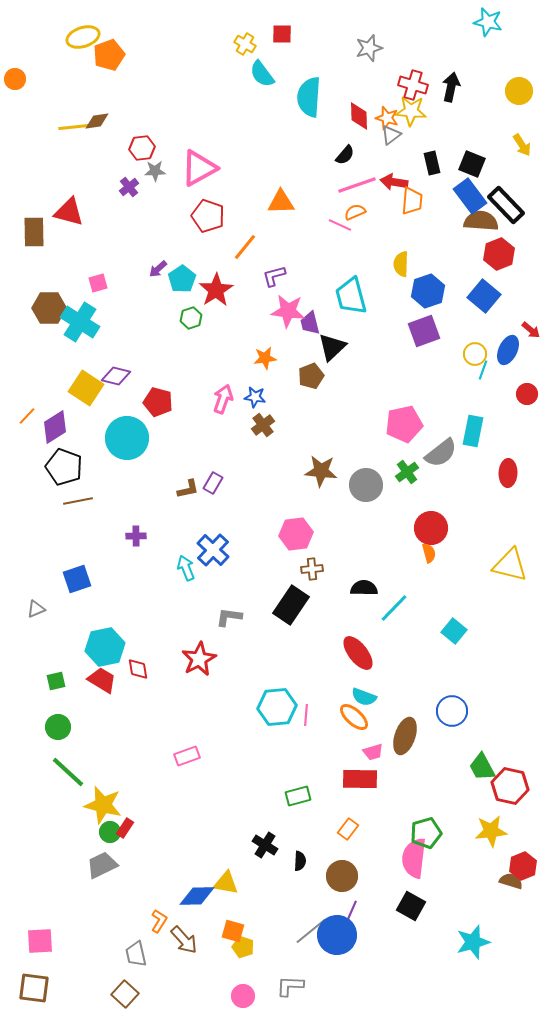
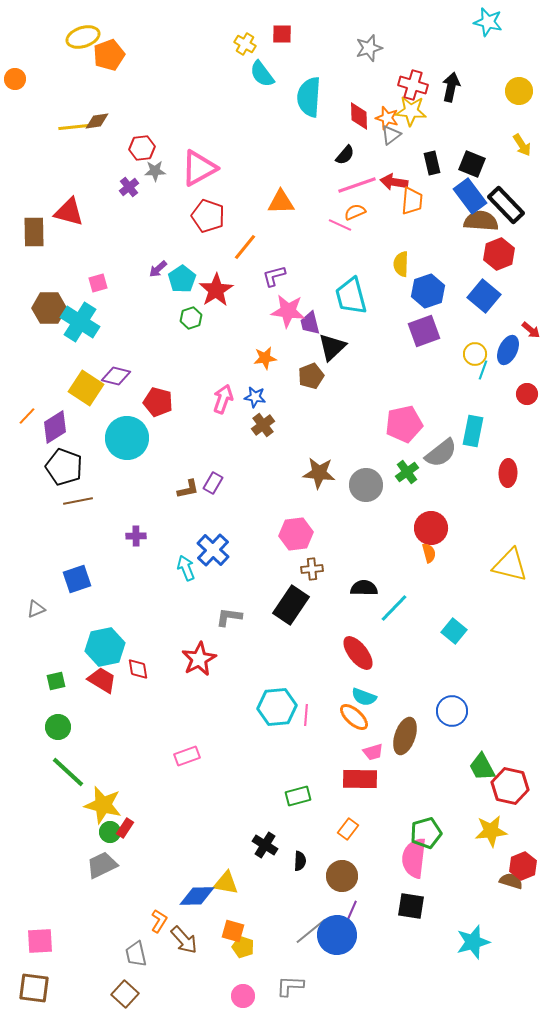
brown star at (321, 471): moved 2 px left, 2 px down
black square at (411, 906): rotated 20 degrees counterclockwise
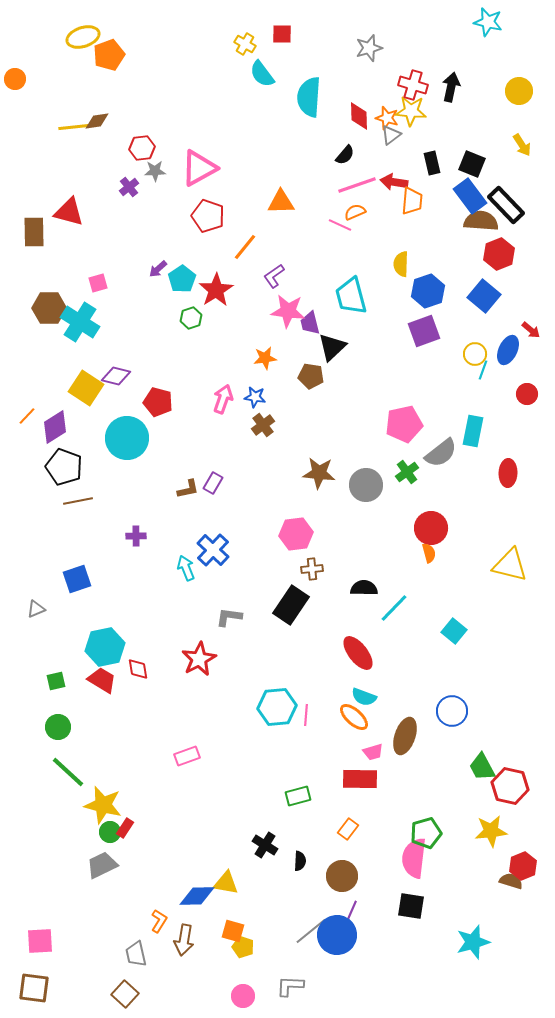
purple L-shape at (274, 276): rotated 20 degrees counterclockwise
brown pentagon at (311, 376): rotated 30 degrees clockwise
brown arrow at (184, 940): rotated 52 degrees clockwise
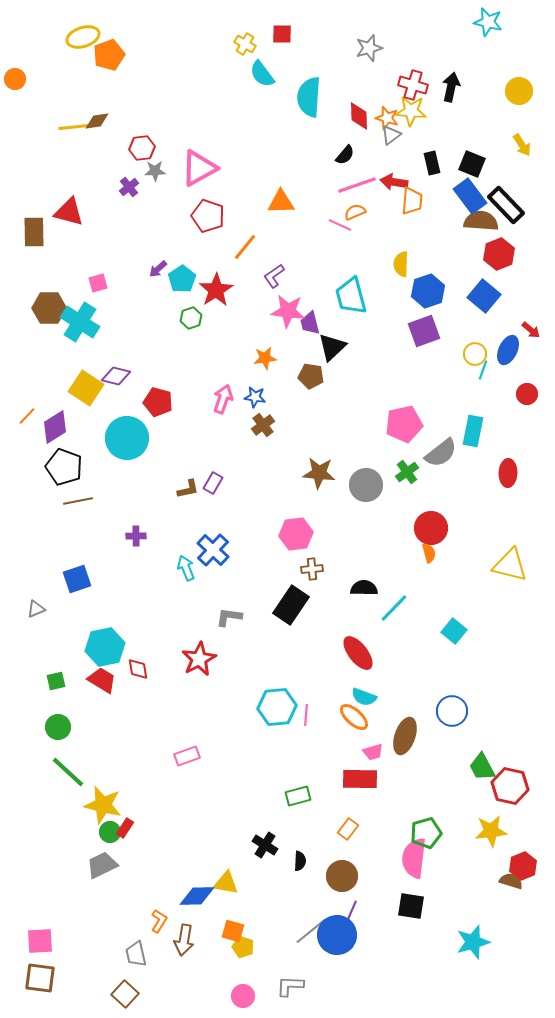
brown square at (34, 988): moved 6 px right, 10 px up
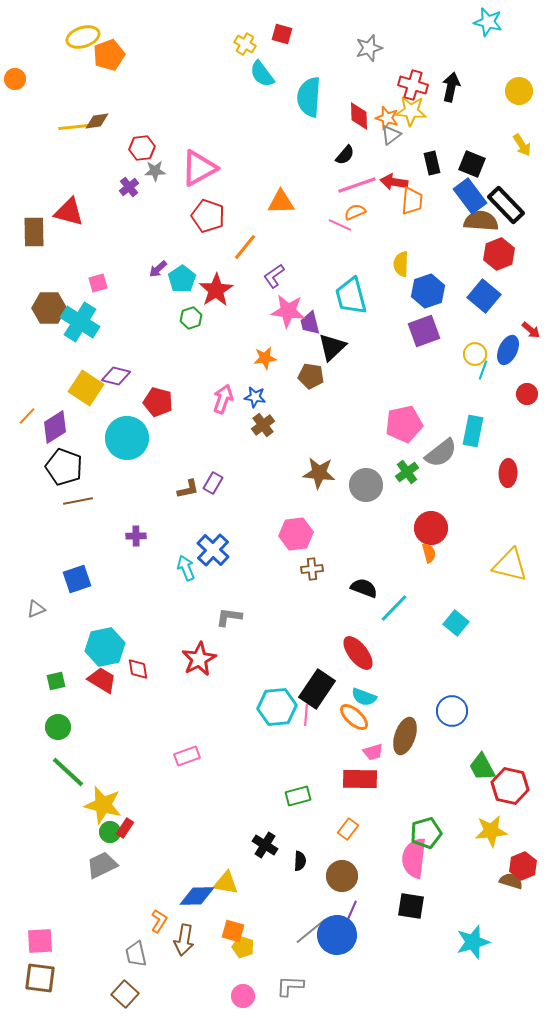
red square at (282, 34): rotated 15 degrees clockwise
black semicircle at (364, 588): rotated 20 degrees clockwise
black rectangle at (291, 605): moved 26 px right, 84 px down
cyan square at (454, 631): moved 2 px right, 8 px up
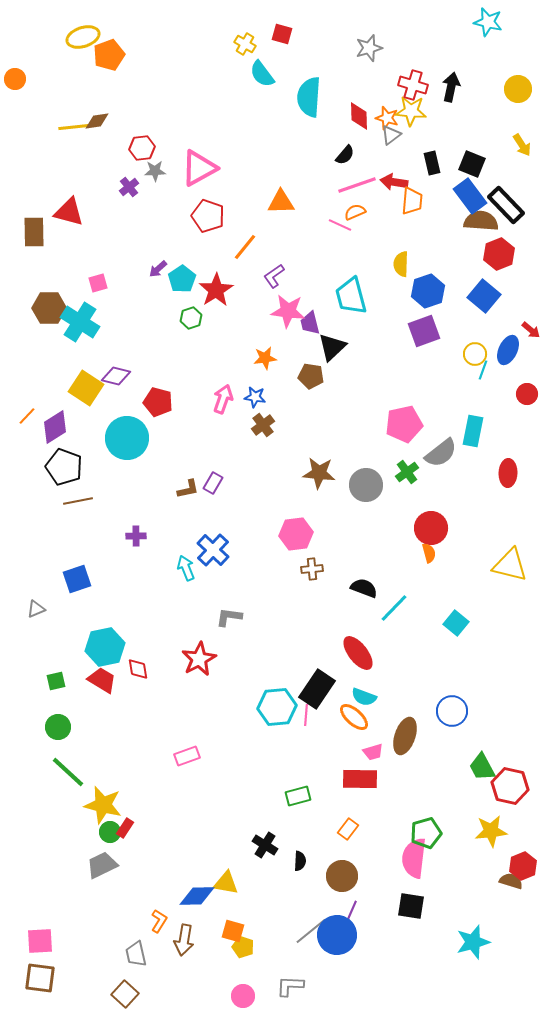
yellow circle at (519, 91): moved 1 px left, 2 px up
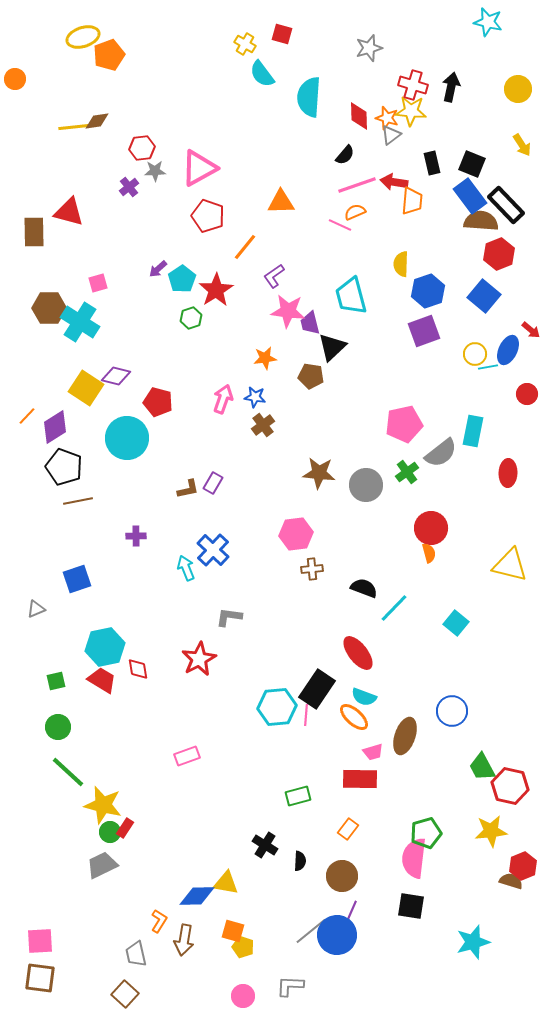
cyan line at (483, 370): moved 5 px right, 3 px up; rotated 60 degrees clockwise
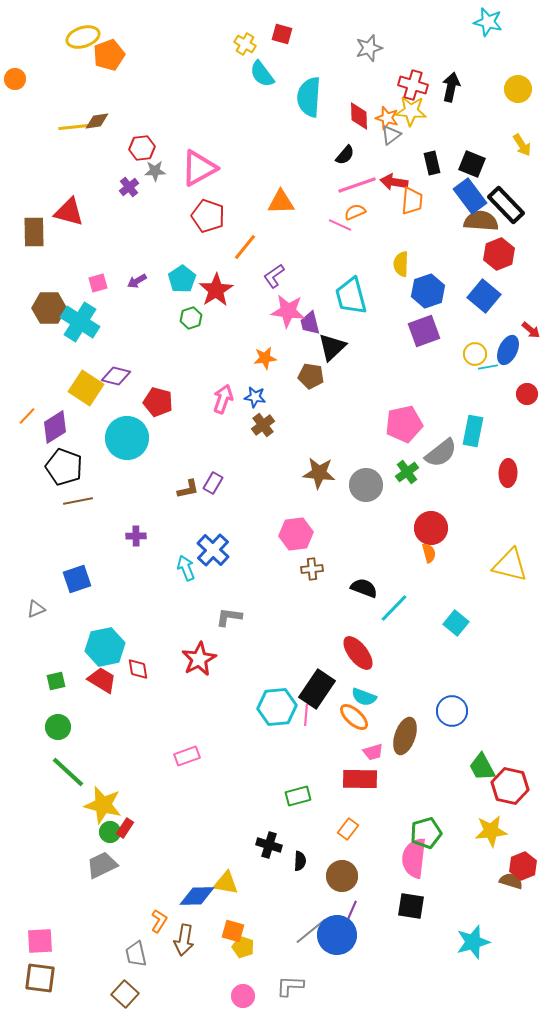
purple arrow at (158, 269): moved 21 px left, 12 px down; rotated 12 degrees clockwise
black cross at (265, 845): moved 4 px right; rotated 15 degrees counterclockwise
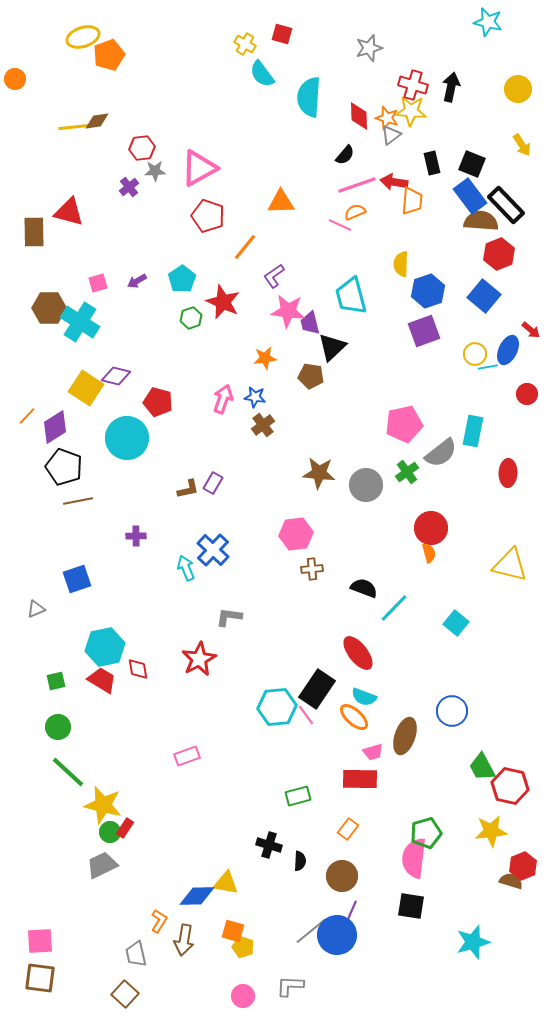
red star at (216, 290): moved 7 px right, 12 px down; rotated 16 degrees counterclockwise
pink line at (306, 715): rotated 40 degrees counterclockwise
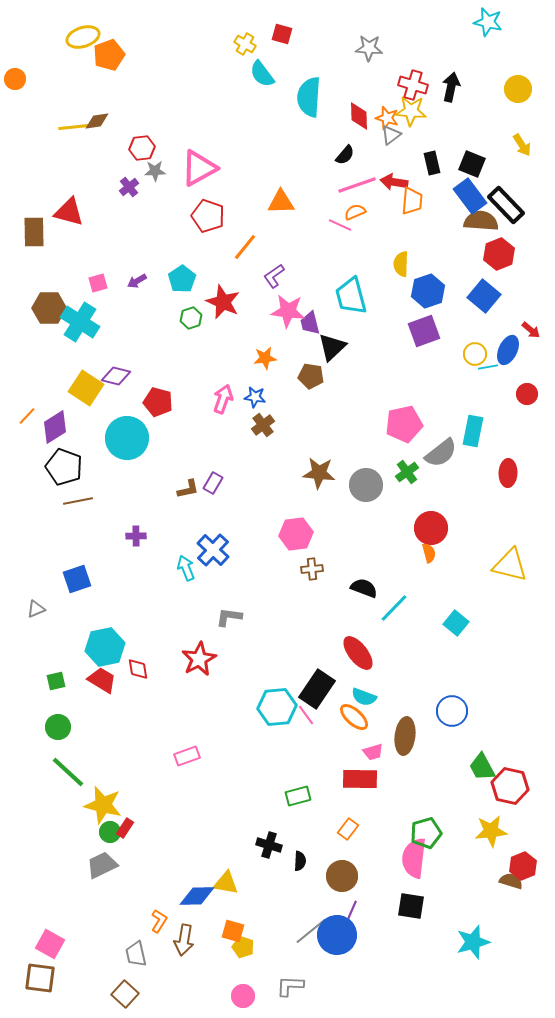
gray star at (369, 48): rotated 20 degrees clockwise
brown ellipse at (405, 736): rotated 12 degrees counterclockwise
pink square at (40, 941): moved 10 px right, 3 px down; rotated 32 degrees clockwise
